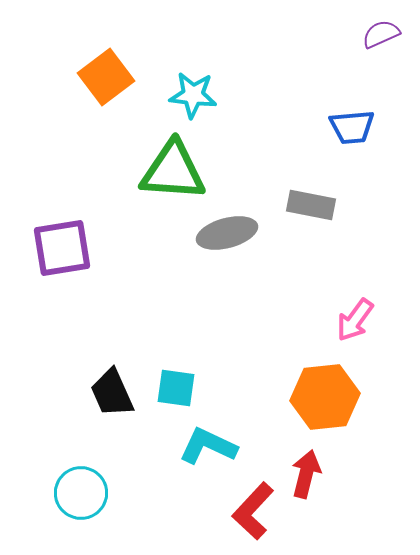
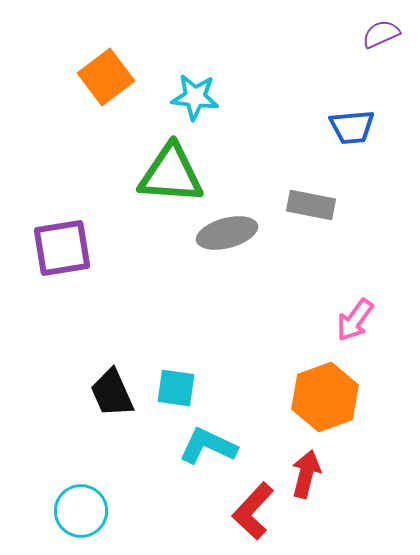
cyan star: moved 2 px right, 2 px down
green triangle: moved 2 px left, 3 px down
orange hexagon: rotated 14 degrees counterclockwise
cyan circle: moved 18 px down
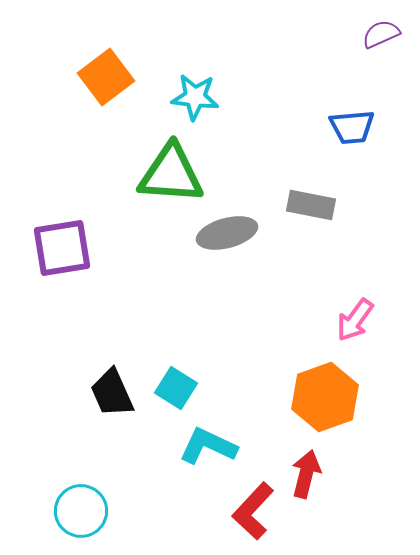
cyan square: rotated 24 degrees clockwise
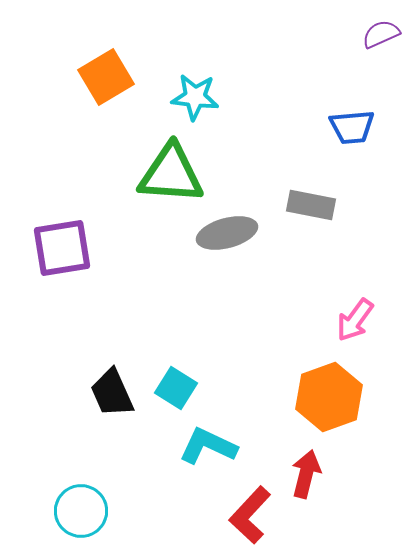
orange square: rotated 6 degrees clockwise
orange hexagon: moved 4 px right
red L-shape: moved 3 px left, 4 px down
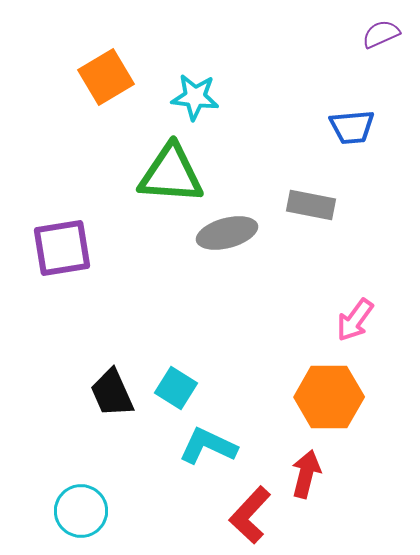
orange hexagon: rotated 20 degrees clockwise
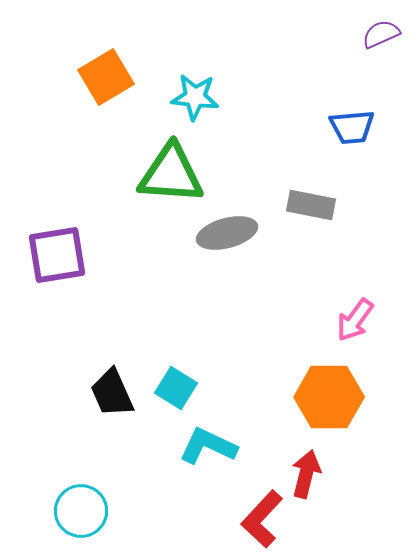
purple square: moved 5 px left, 7 px down
red L-shape: moved 12 px right, 4 px down
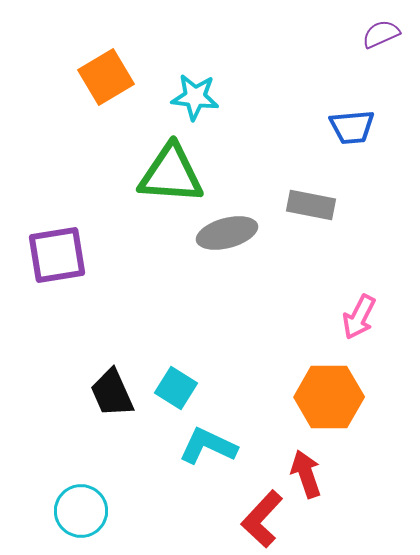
pink arrow: moved 4 px right, 3 px up; rotated 9 degrees counterclockwise
red arrow: rotated 33 degrees counterclockwise
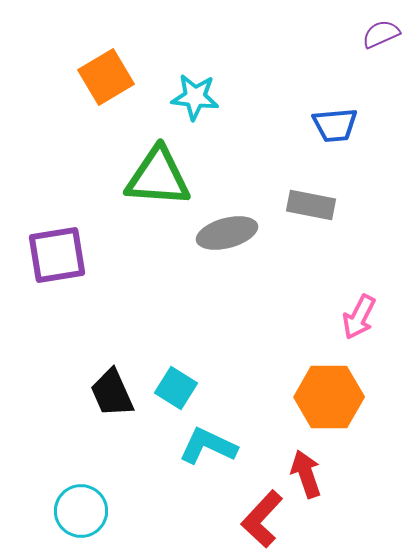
blue trapezoid: moved 17 px left, 2 px up
green triangle: moved 13 px left, 3 px down
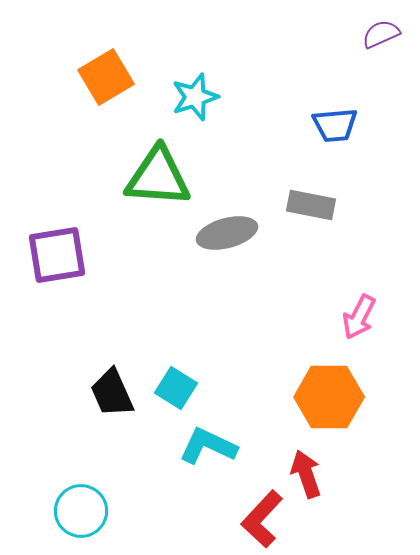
cyan star: rotated 24 degrees counterclockwise
